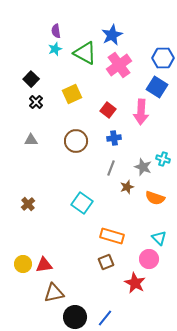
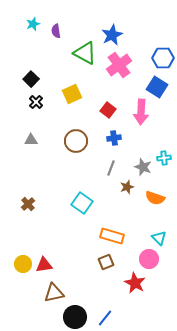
cyan star: moved 22 px left, 25 px up
cyan cross: moved 1 px right, 1 px up; rotated 24 degrees counterclockwise
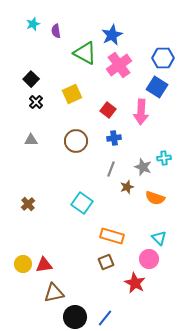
gray line: moved 1 px down
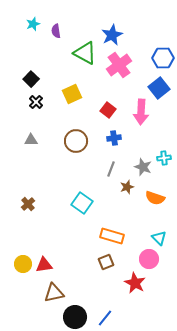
blue square: moved 2 px right, 1 px down; rotated 20 degrees clockwise
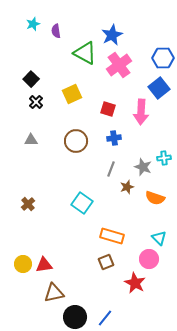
red square: moved 1 px up; rotated 21 degrees counterclockwise
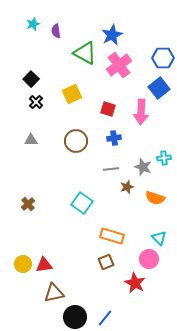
gray line: rotated 63 degrees clockwise
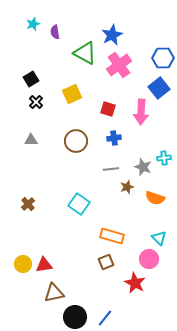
purple semicircle: moved 1 px left, 1 px down
black square: rotated 14 degrees clockwise
cyan square: moved 3 px left, 1 px down
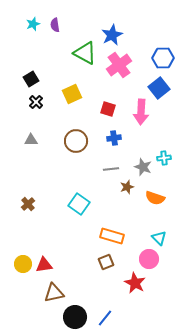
purple semicircle: moved 7 px up
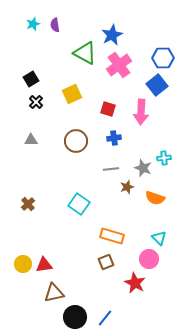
blue square: moved 2 px left, 3 px up
gray star: moved 1 px down
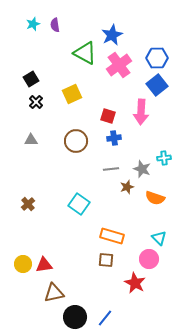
blue hexagon: moved 6 px left
red square: moved 7 px down
gray star: moved 1 px left, 1 px down
brown square: moved 2 px up; rotated 28 degrees clockwise
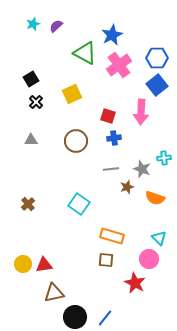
purple semicircle: moved 1 px right, 1 px down; rotated 56 degrees clockwise
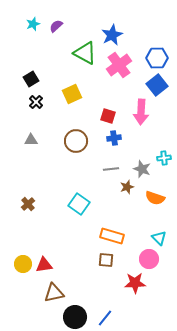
red star: rotated 30 degrees counterclockwise
